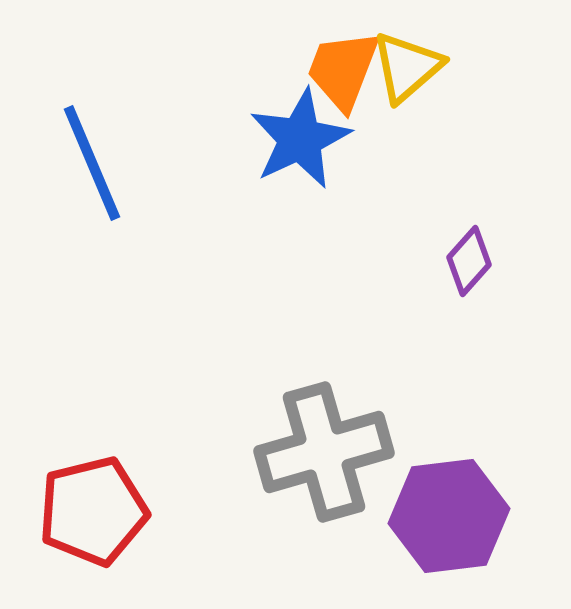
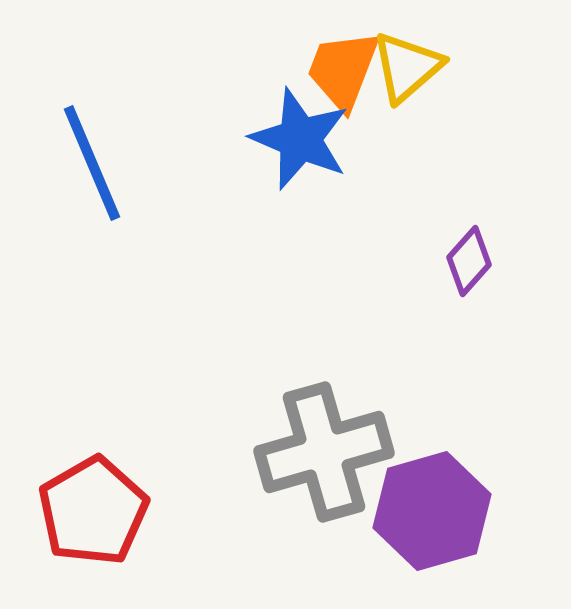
blue star: rotated 24 degrees counterclockwise
red pentagon: rotated 16 degrees counterclockwise
purple hexagon: moved 17 px left, 5 px up; rotated 9 degrees counterclockwise
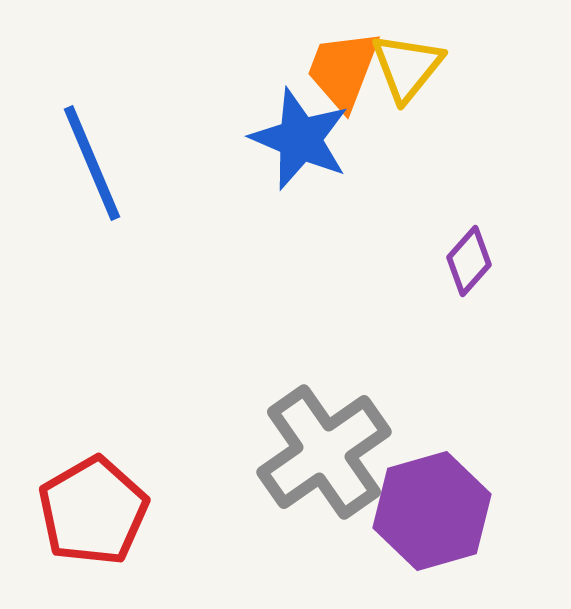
yellow triangle: rotated 10 degrees counterclockwise
gray cross: rotated 19 degrees counterclockwise
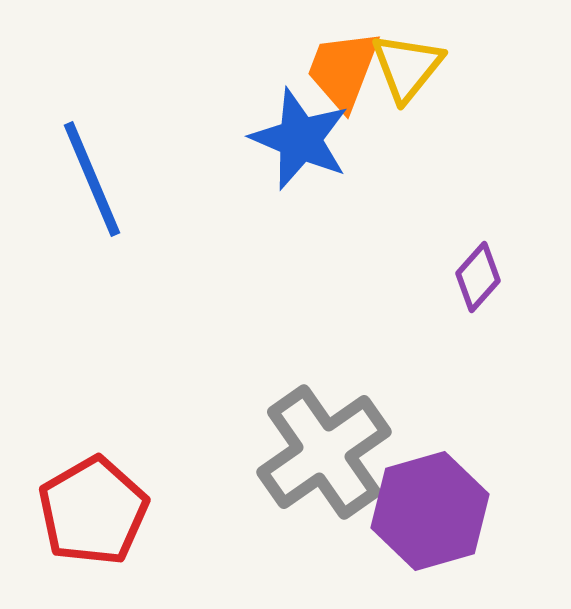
blue line: moved 16 px down
purple diamond: moved 9 px right, 16 px down
purple hexagon: moved 2 px left
